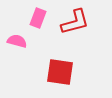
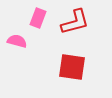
red square: moved 12 px right, 5 px up
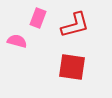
red L-shape: moved 3 px down
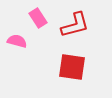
pink rectangle: rotated 54 degrees counterclockwise
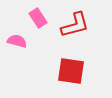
red square: moved 1 px left, 4 px down
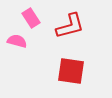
pink rectangle: moved 7 px left
red L-shape: moved 5 px left, 1 px down
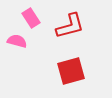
red square: rotated 24 degrees counterclockwise
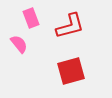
pink rectangle: rotated 12 degrees clockwise
pink semicircle: moved 2 px right, 3 px down; rotated 36 degrees clockwise
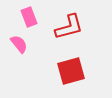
pink rectangle: moved 2 px left, 1 px up
red L-shape: moved 1 px left, 1 px down
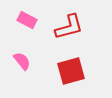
pink rectangle: moved 2 px left, 3 px down; rotated 42 degrees counterclockwise
pink semicircle: moved 3 px right, 17 px down
